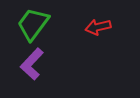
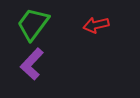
red arrow: moved 2 px left, 2 px up
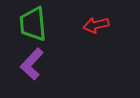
green trapezoid: rotated 42 degrees counterclockwise
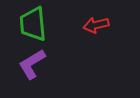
purple L-shape: rotated 16 degrees clockwise
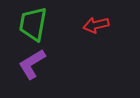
green trapezoid: rotated 15 degrees clockwise
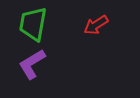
red arrow: rotated 20 degrees counterclockwise
